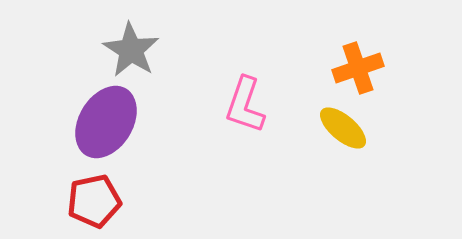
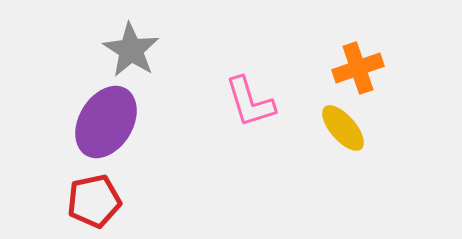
pink L-shape: moved 5 px right, 3 px up; rotated 36 degrees counterclockwise
yellow ellipse: rotated 9 degrees clockwise
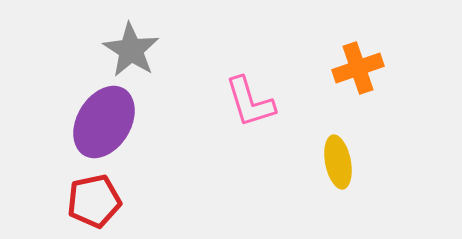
purple ellipse: moved 2 px left
yellow ellipse: moved 5 px left, 34 px down; rotated 30 degrees clockwise
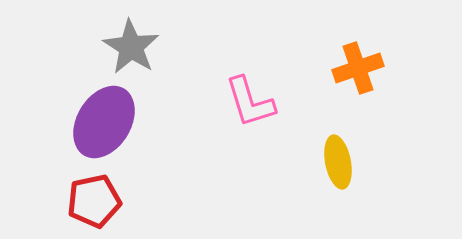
gray star: moved 3 px up
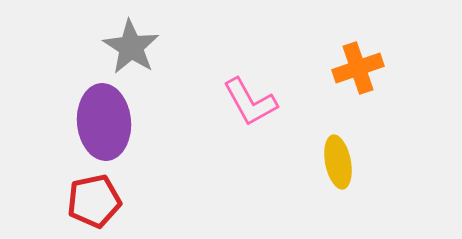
pink L-shape: rotated 12 degrees counterclockwise
purple ellipse: rotated 36 degrees counterclockwise
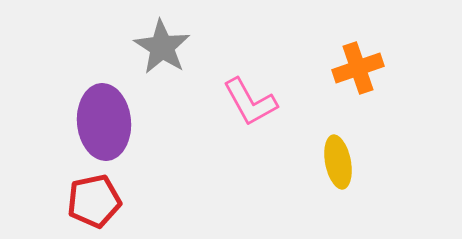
gray star: moved 31 px right
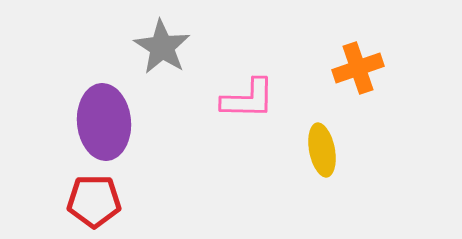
pink L-shape: moved 2 px left, 3 px up; rotated 60 degrees counterclockwise
yellow ellipse: moved 16 px left, 12 px up
red pentagon: rotated 12 degrees clockwise
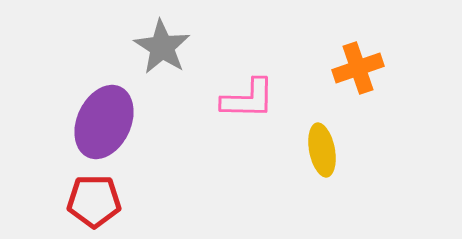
purple ellipse: rotated 30 degrees clockwise
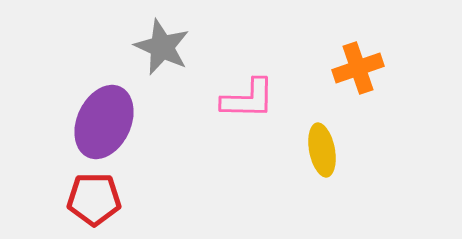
gray star: rotated 8 degrees counterclockwise
red pentagon: moved 2 px up
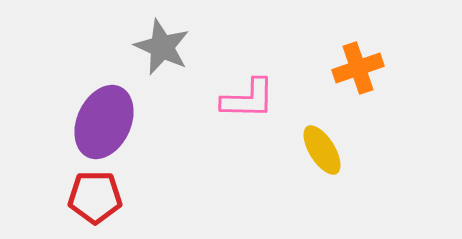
yellow ellipse: rotated 21 degrees counterclockwise
red pentagon: moved 1 px right, 2 px up
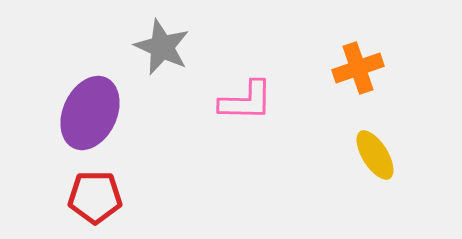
pink L-shape: moved 2 px left, 2 px down
purple ellipse: moved 14 px left, 9 px up
yellow ellipse: moved 53 px right, 5 px down
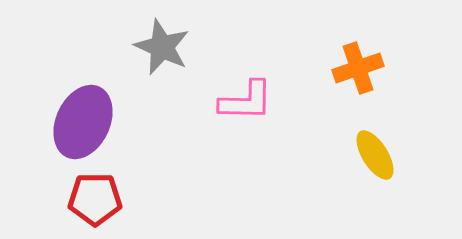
purple ellipse: moved 7 px left, 9 px down
red pentagon: moved 2 px down
